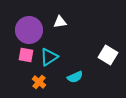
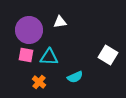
cyan triangle: rotated 36 degrees clockwise
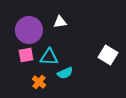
pink square: rotated 21 degrees counterclockwise
cyan semicircle: moved 10 px left, 4 px up
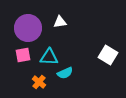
purple circle: moved 1 px left, 2 px up
pink square: moved 3 px left
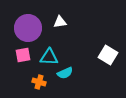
orange cross: rotated 24 degrees counterclockwise
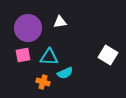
orange cross: moved 4 px right
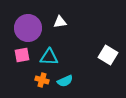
pink square: moved 1 px left
cyan semicircle: moved 8 px down
orange cross: moved 1 px left, 2 px up
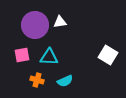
purple circle: moved 7 px right, 3 px up
orange cross: moved 5 px left
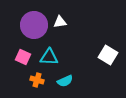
purple circle: moved 1 px left
pink square: moved 1 px right, 2 px down; rotated 35 degrees clockwise
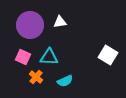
purple circle: moved 4 px left
orange cross: moved 1 px left, 3 px up; rotated 24 degrees clockwise
